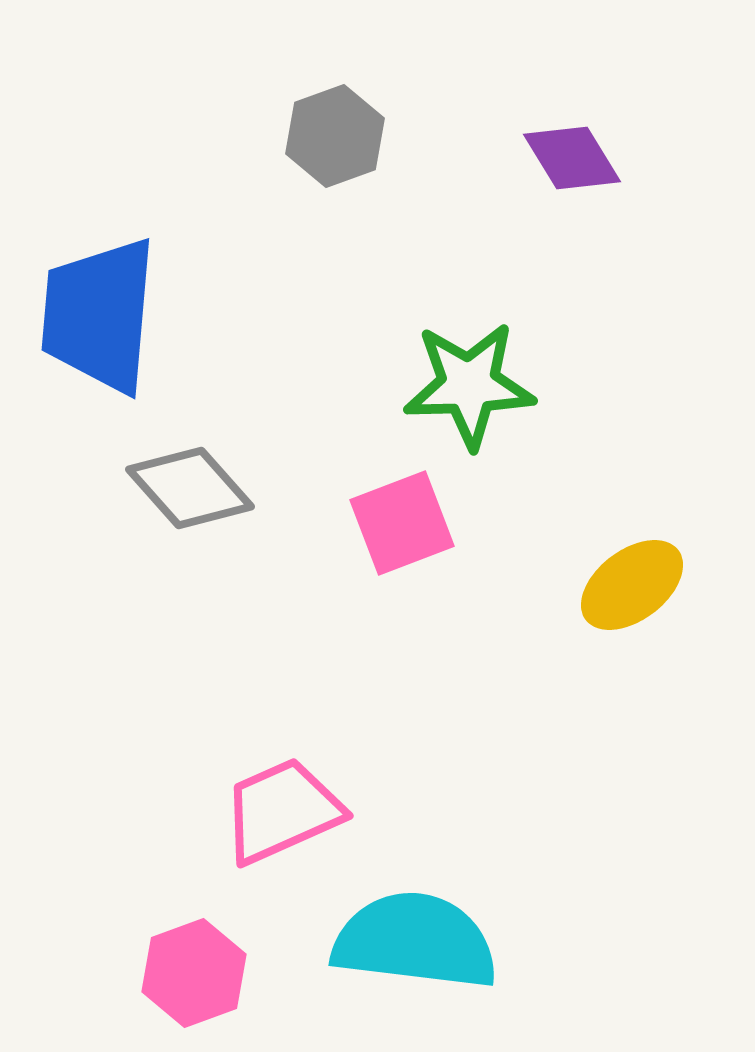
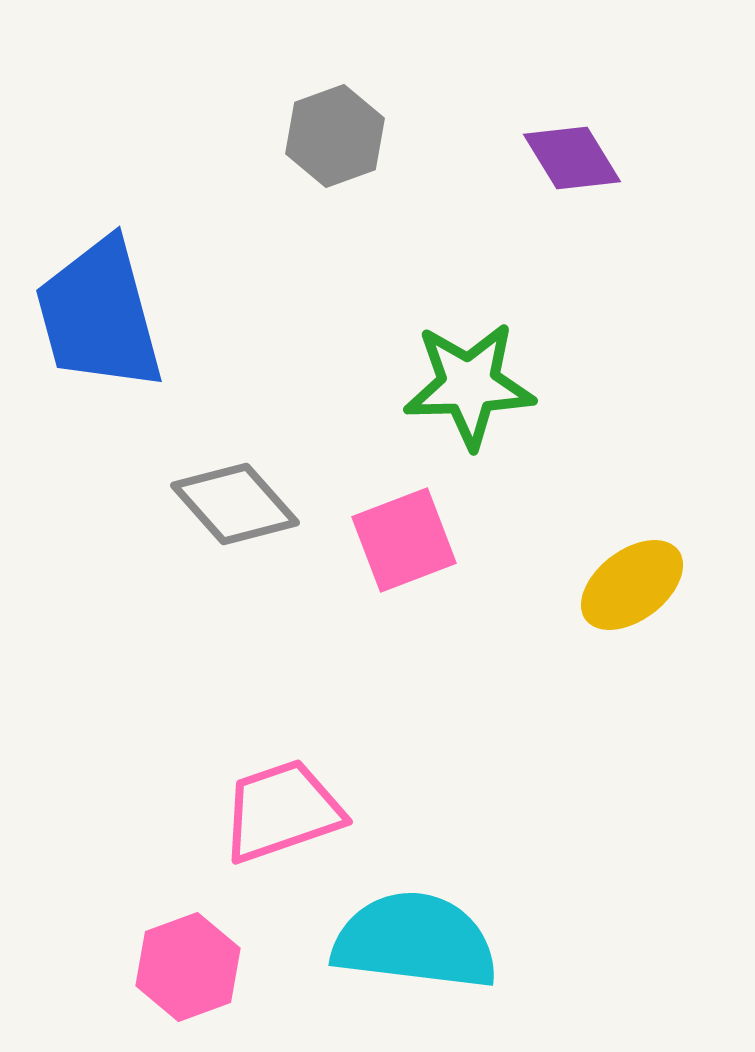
blue trapezoid: rotated 20 degrees counterclockwise
gray diamond: moved 45 px right, 16 px down
pink square: moved 2 px right, 17 px down
pink trapezoid: rotated 5 degrees clockwise
pink hexagon: moved 6 px left, 6 px up
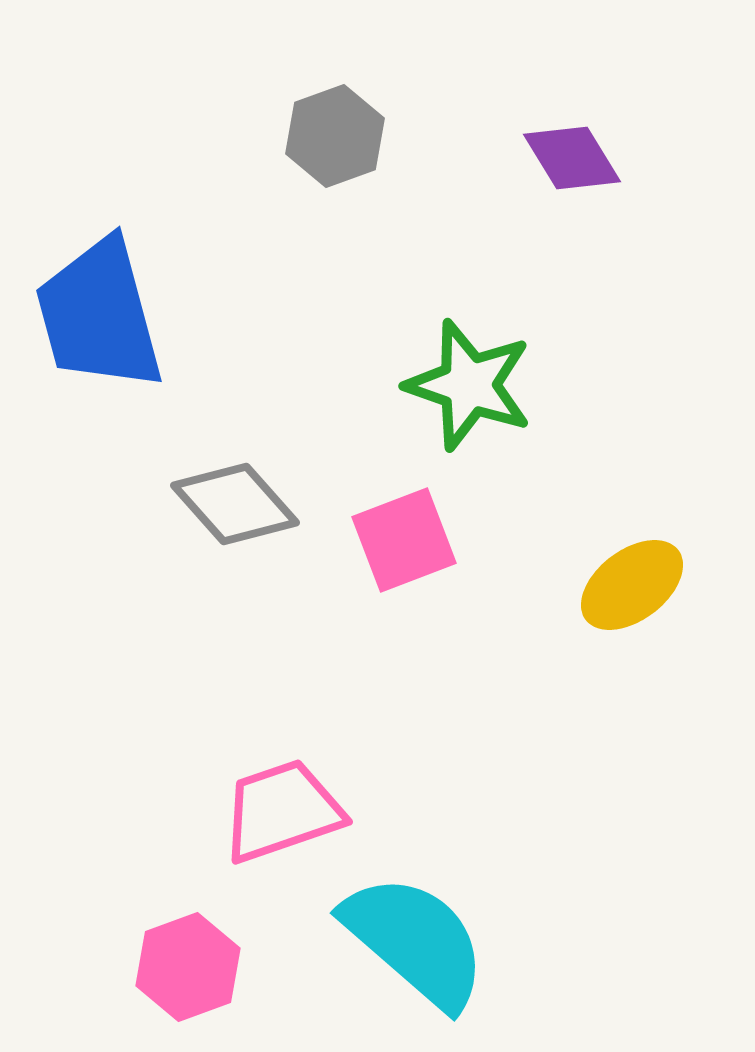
green star: rotated 21 degrees clockwise
cyan semicircle: rotated 34 degrees clockwise
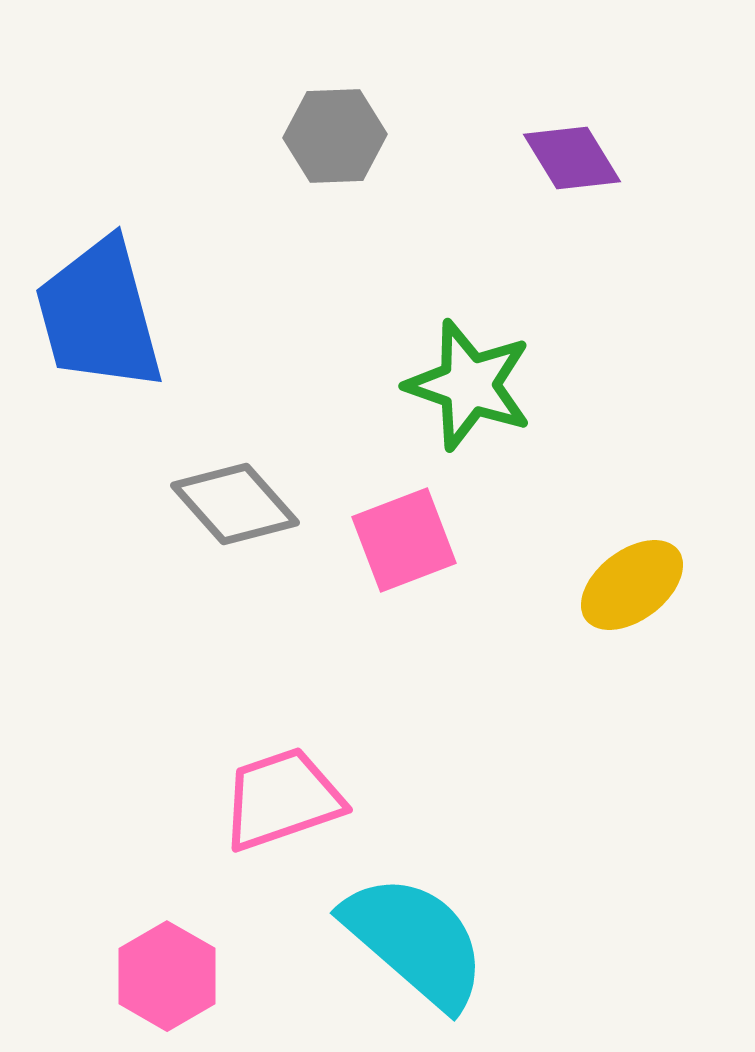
gray hexagon: rotated 18 degrees clockwise
pink trapezoid: moved 12 px up
pink hexagon: moved 21 px left, 9 px down; rotated 10 degrees counterclockwise
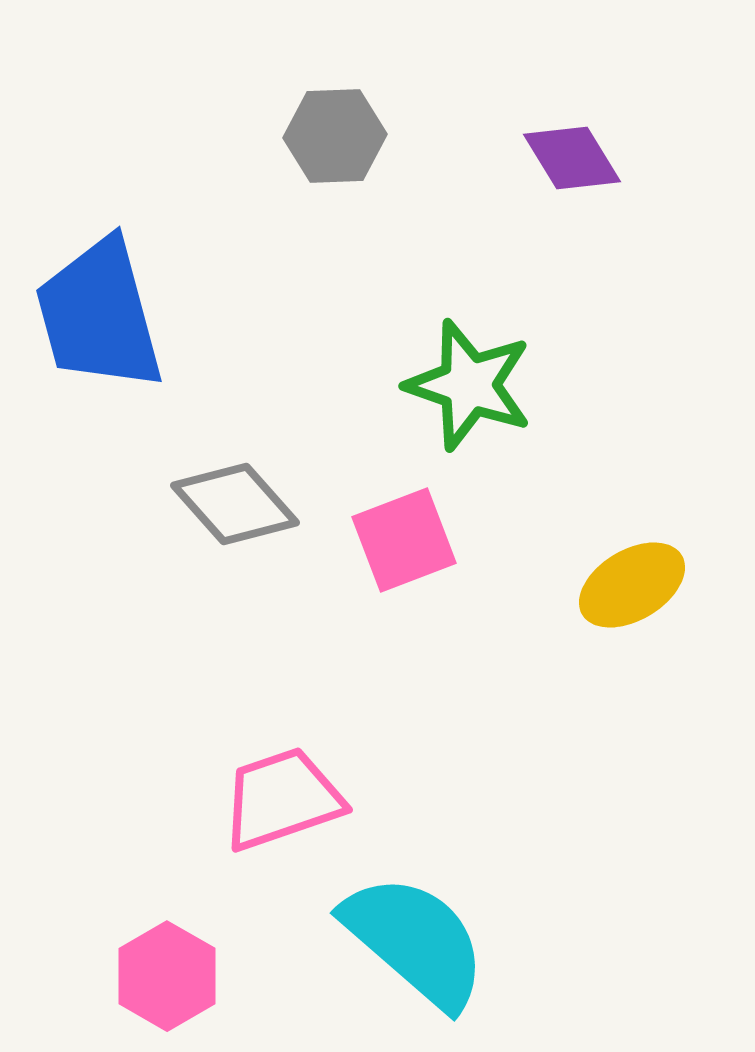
yellow ellipse: rotated 6 degrees clockwise
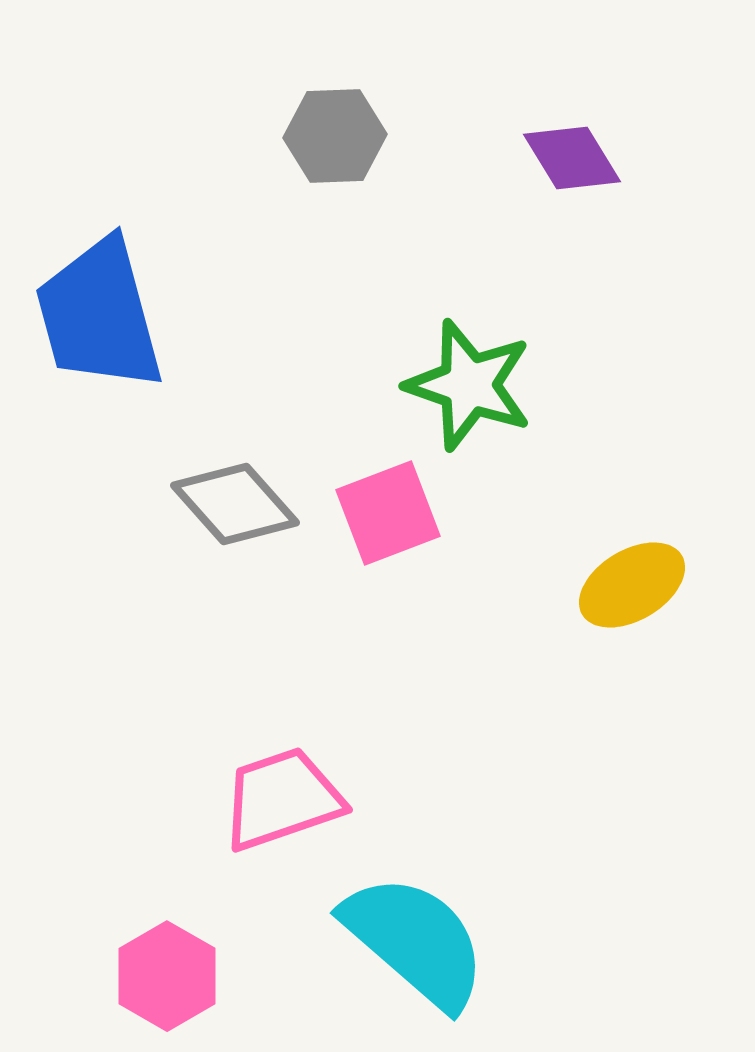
pink square: moved 16 px left, 27 px up
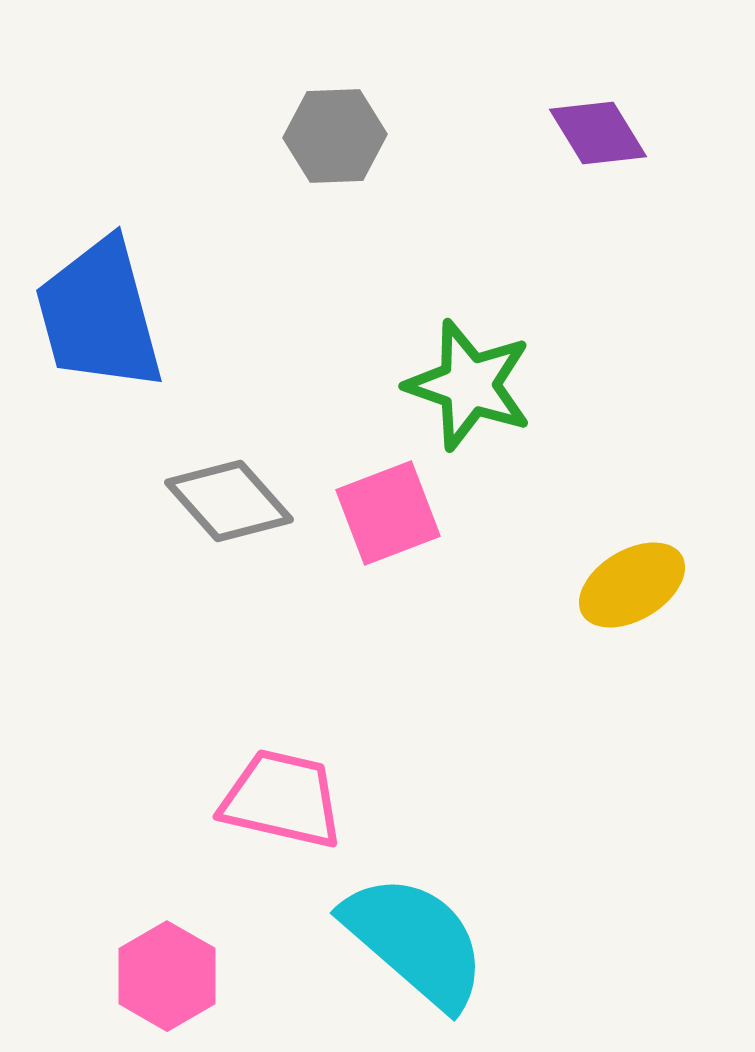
purple diamond: moved 26 px right, 25 px up
gray diamond: moved 6 px left, 3 px up
pink trapezoid: rotated 32 degrees clockwise
